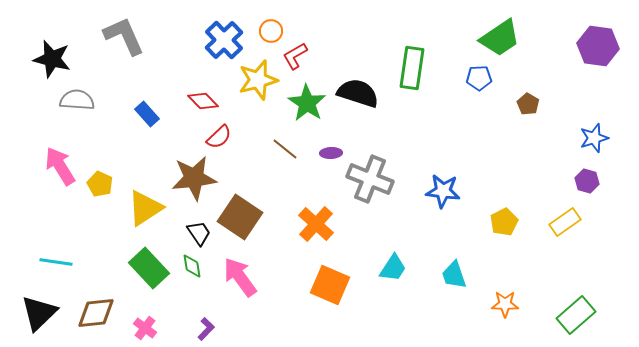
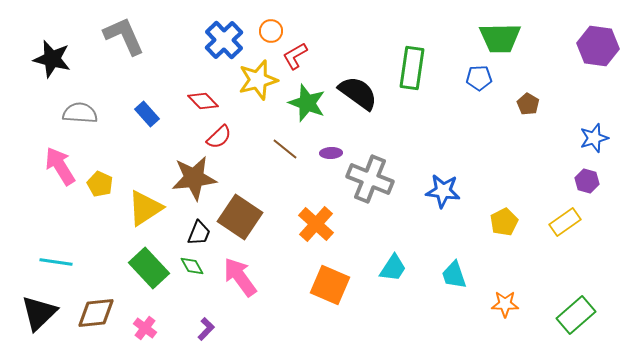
green trapezoid at (500, 38): rotated 33 degrees clockwise
black semicircle at (358, 93): rotated 18 degrees clockwise
gray semicircle at (77, 100): moved 3 px right, 13 px down
green star at (307, 103): rotated 12 degrees counterclockwise
black trapezoid at (199, 233): rotated 56 degrees clockwise
green diamond at (192, 266): rotated 20 degrees counterclockwise
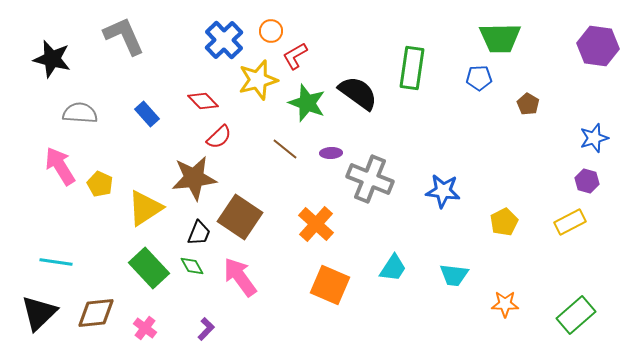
yellow rectangle at (565, 222): moved 5 px right; rotated 8 degrees clockwise
cyan trapezoid at (454, 275): rotated 64 degrees counterclockwise
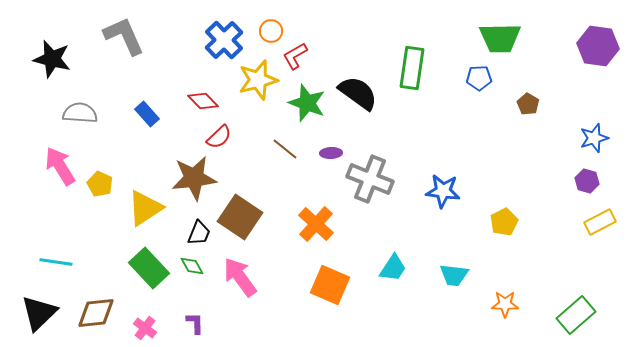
yellow rectangle at (570, 222): moved 30 px right
purple L-shape at (206, 329): moved 11 px left, 6 px up; rotated 45 degrees counterclockwise
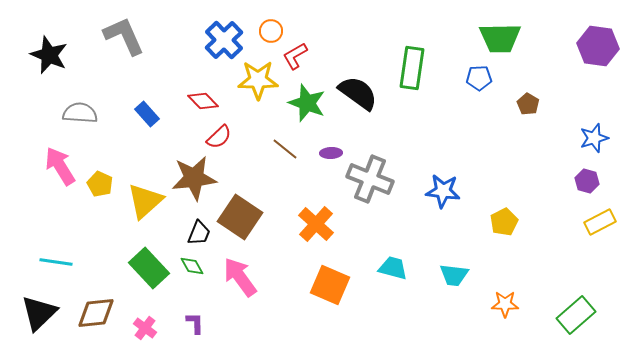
black star at (52, 59): moved 3 px left, 4 px up; rotated 9 degrees clockwise
yellow star at (258, 80): rotated 15 degrees clockwise
yellow triangle at (145, 208): moved 7 px up; rotated 9 degrees counterclockwise
cyan trapezoid at (393, 268): rotated 108 degrees counterclockwise
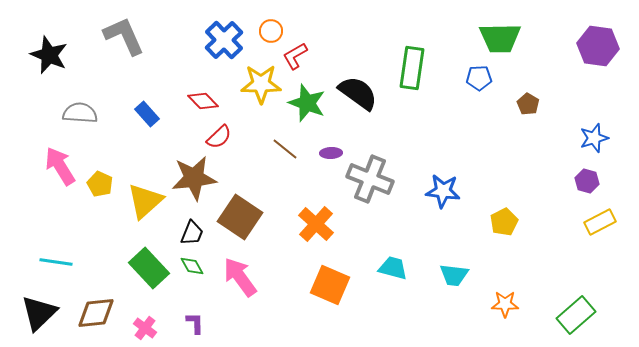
yellow star at (258, 80): moved 3 px right, 4 px down
black trapezoid at (199, 233): moved 7 px left
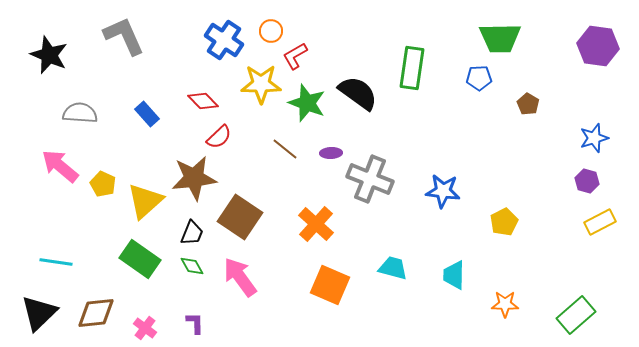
blue cross at (224, 40): rotated 12 degrees counterclockwise
pink arrow at (60, 166): rotated 18 degrees counterclockwise
yellow pentagon at (100, 184): moved 3 px right
green rectangle at (149, 268): moved 9 px left, 9 px up; rotated 12 degrees counterclockwise
cyan trapezoid at (454, 275): rotated 84 degrees clockwise
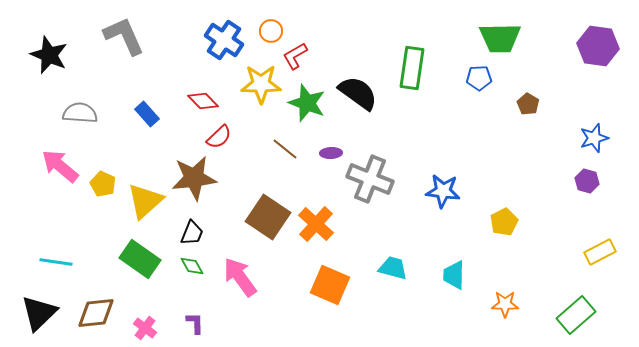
brown square at (240, 217): moved 28 px right
yellow rectangle at (600, 222): moved 30 px down
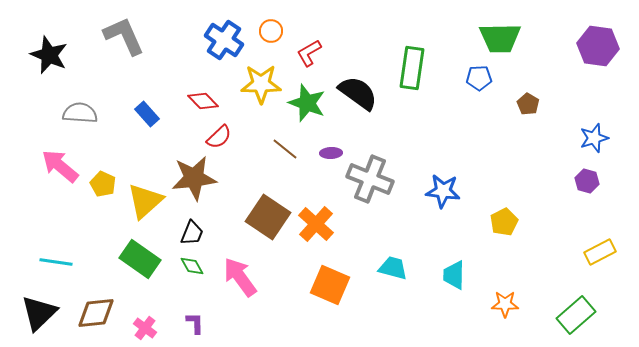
red L-shape at (295, 56): moved 14 px right, 3 px up
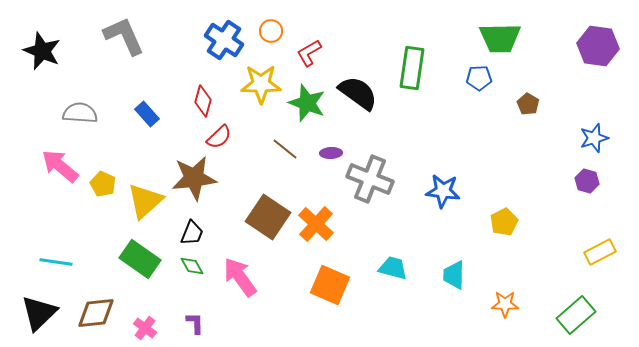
black star at (49, 55): moved 7 px left, 4 px up
red diamond at (203, 101): rotated 60 degrees clockwise
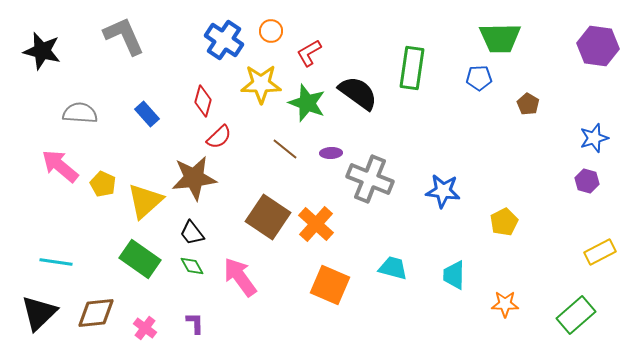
black star at (42, 51): rotated 9 degrees counterclockwise
black trapezoid at (192, 233): rotated 120 degrees clockwise
